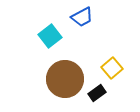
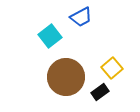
blue trapezoid: moved 1 px left
brown circle: moved 1 px right, 2 px up
black rectangle: moved 3 px right, 1 px up
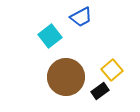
yellow square: moved 2 px down
black rectangle: moved 1 px up
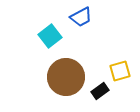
yellow square: moved 8 px right, 1 px down; rotated 25 degrees clockwise
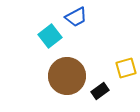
blue trapezoid: moved 5 px left
yellow square: moved 6 px right, 3 px up
brown circle: moved 1 px right, 1 px up
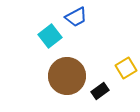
yellow square: rotated 15 degrees counterclockwise
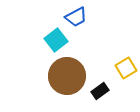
cyan square: moved 6 px right, 4 px down
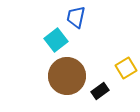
blue trapezoid: rotated 130 degrees clockwise
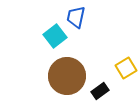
cyan square: moved 1 px left, 4 px up
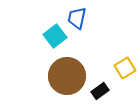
blue trapezoid: moved 1 px right, 1 px down
yellow square: moved 1 px left
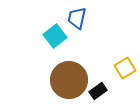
brown circle: moved 2 px right, 4 px down
black rectangle: moved 2 px left
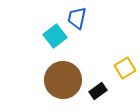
brown circle: moved 6 px left
